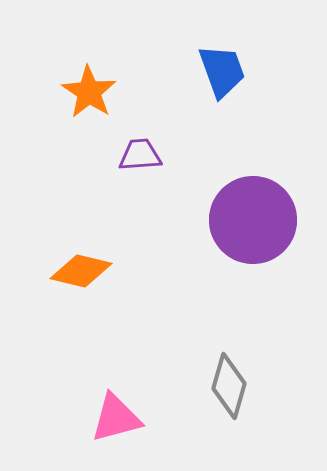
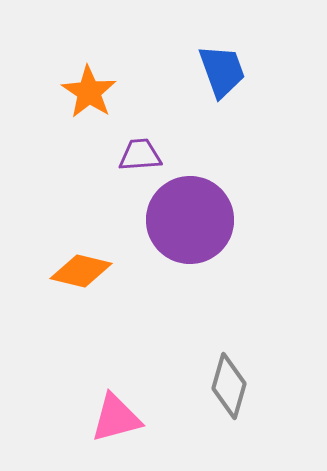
purple circle: moved 63 px left
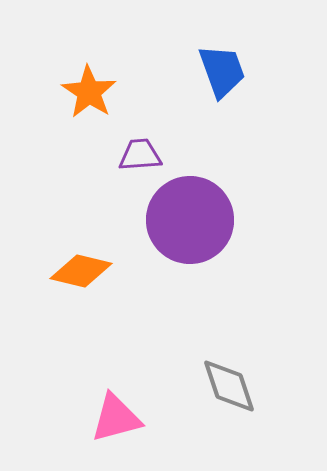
gray diamond: rotated 34 degrees counterclockwise
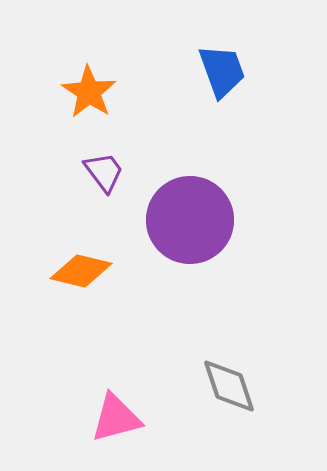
purple trapezoid: moved 36 px left, 17 px down; rotated 57 degrees clockwise
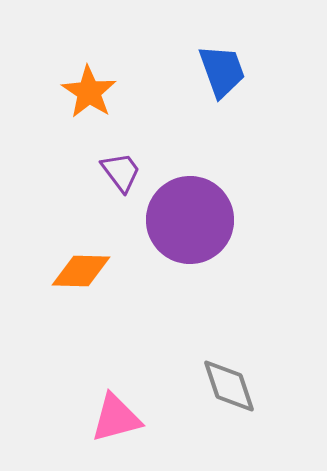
purple trapezoid: moved 17 px right
orange diamond: rotated 12 degrees counterclockwise
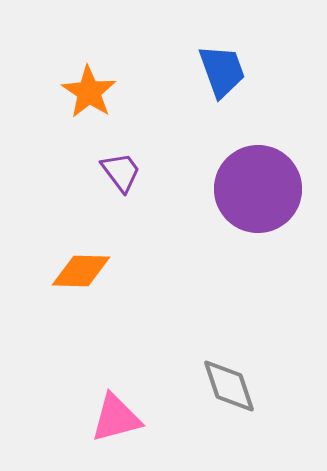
purple circle: moved 68 px right, 31 px up
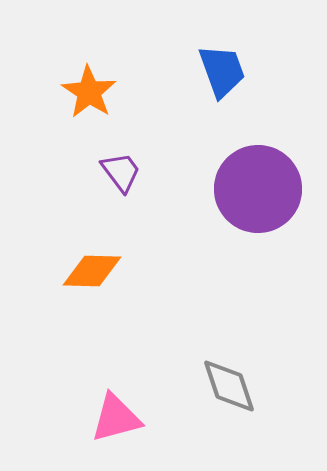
orange diamond: moved 11 px right
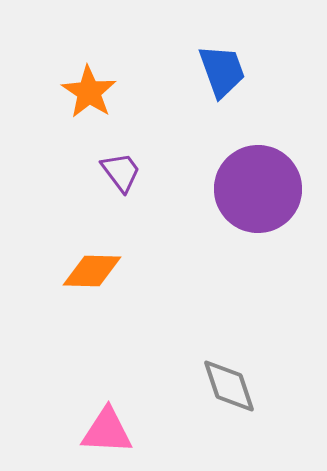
pink triangle: moved 9 px left, 13 px down; rotated 18 degrees clockwise
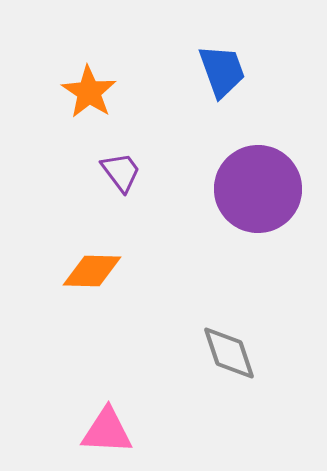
gray diamond: moved 33 px up
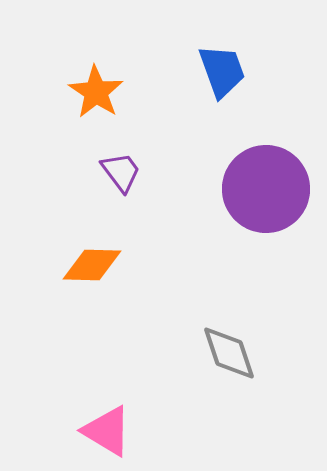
orange star: moved 7 px right
purple circle: moved 8 px right
orange diamond: moved 6 px up
pink triangle: rotated 28 degrees clockwise
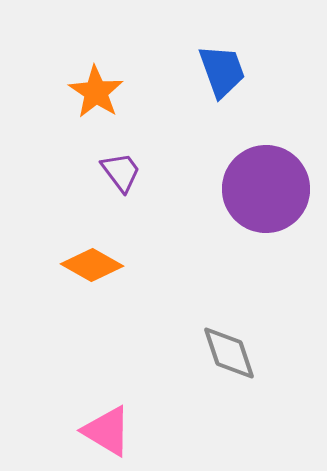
orange diamond: rotated 28 degrees clockwise
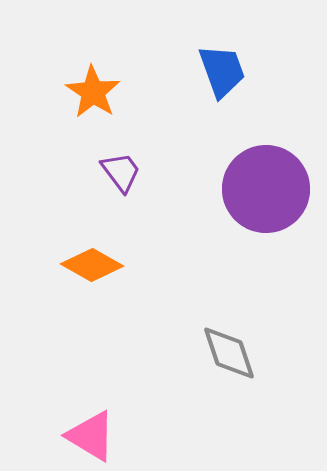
orange star: moved 3 px left
pink triangle: moved 16 px left, 5 px down
